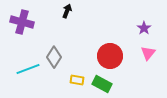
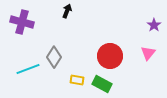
purple star: moved 10 px right, 3 px up
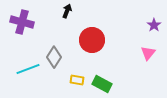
red circle: moved 18 px left, 16 px up
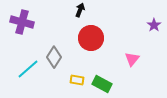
black arrow: moved 13 px right, 1 px up
red circle: moved 1 px left, 2 px up
pink triangle: moved 16 px left, 6 px down
cyan line: rotated 20 degrees counterclockwise
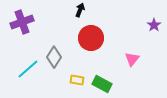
purple cross: rotated 35 degrees counterclockwise
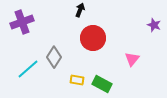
purple star: rotated 16 degrees counterclockwise
red circle: moved 2 px right
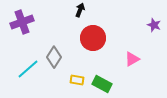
pink triangle: rotated 21 degrees clockwise
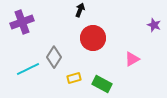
cyan line: rotated 15 degrees clockwise
yellow rectangle: moved 3 px left, 2 px up; rotated 24 degrees counterclockwise
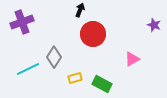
red circle: moved 4 px up
yellow rectangle: moved 1 px right
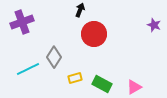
red circle: moved 1 px right
pink triangle: moved 2 px right, 28 px down
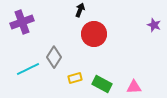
pink triangle: rotated 28 degrees clockwise
